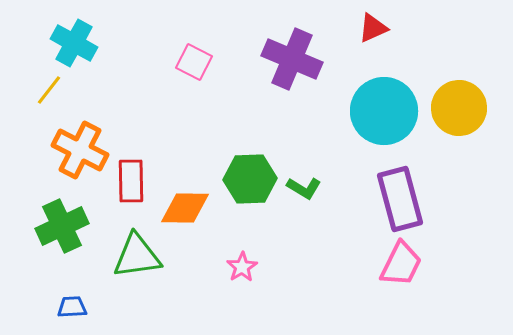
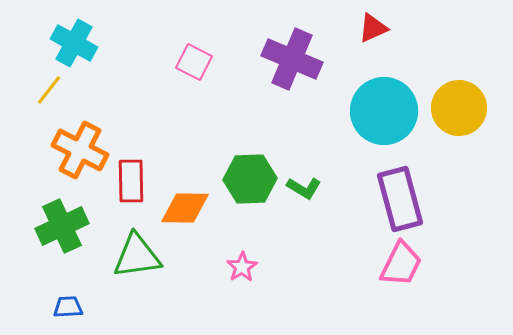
blue trapezoid: moved 4 px left
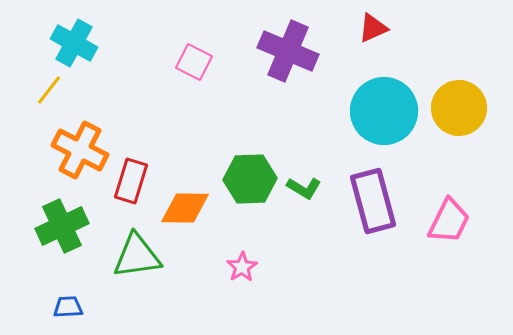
purple cross: moved 4 px left, 8 px up
red rectangle: rotated 18 degrees clockwise
purple rectangle: moved 27 px left, 2 px down
pink trapezoid: moved 48 px right, 43 px up
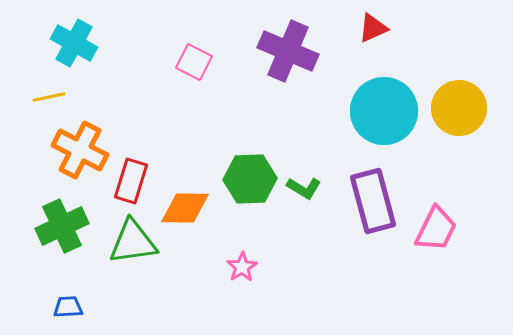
yellow line: moved 7 px down; rotated 40 degrees clockwise
pink trapezoid: moved 13 px left, 8 px down
green triangle: moved 4 px left, 14 px up
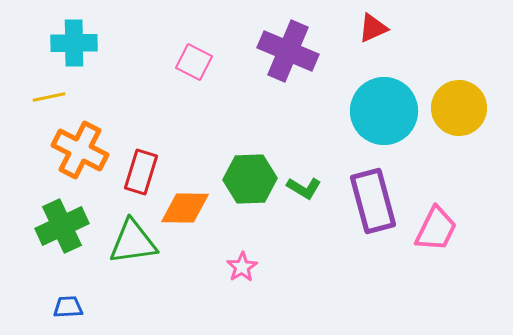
cyan cross: rotated 30 degrees counterclockwise
red rectangle: moved 10 px right, 9 px up
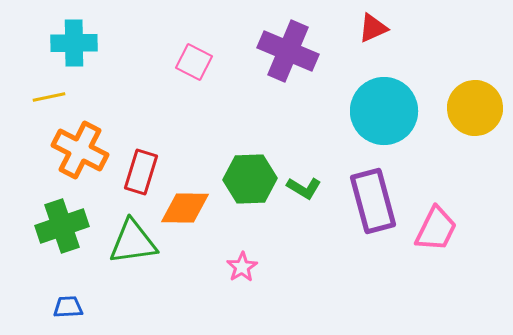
yellow circle: moved 16 px right
green cross: rotated 6 degrees clockwise
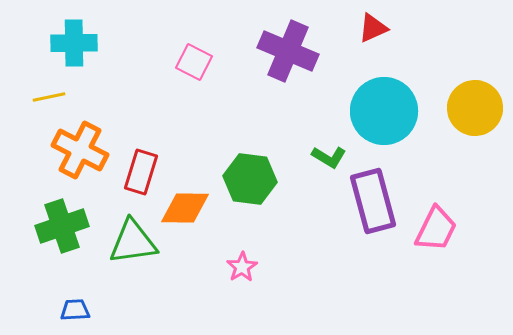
green hexagon: rotated 9 degrees clockwise
green L-shape: moved 25 px right, 31 px up
blue trapezoid: moved 7 px right, 3 px down
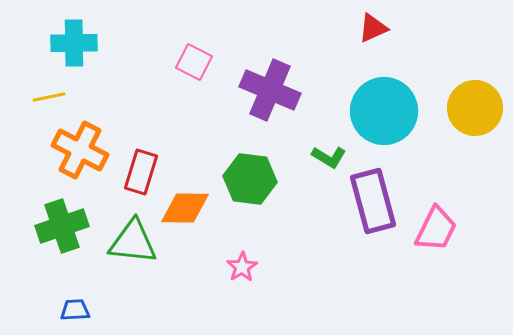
purple cross: moved 18 px left, 39 px down
green triangle: rotated 14 degrees clockwise
